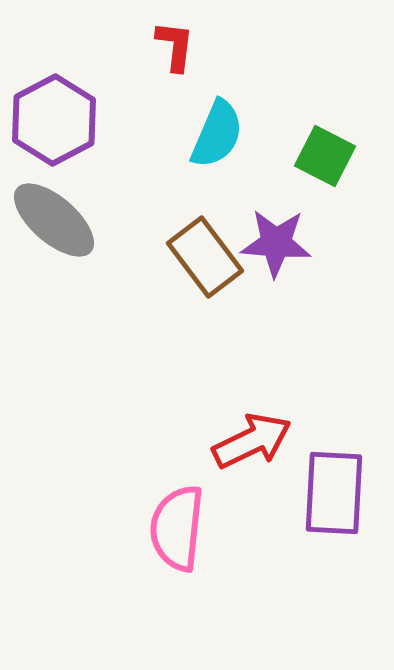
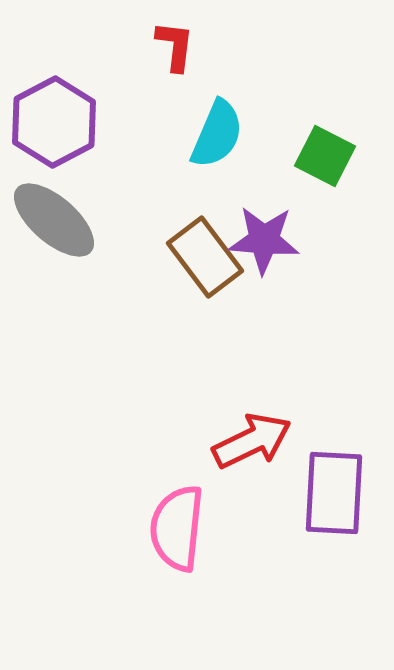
purple hexagon: moved 2 px down
purple star: moved 12 px left, 3 px up
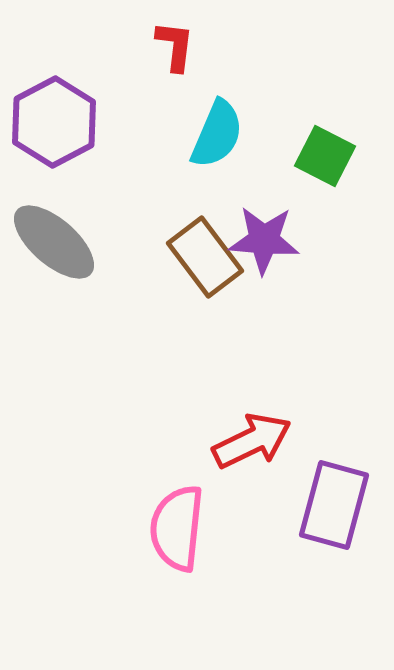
gray ellipse: moved 22 px down
purple rectangle: moved 12 px down; rotated 12 degrees clockwise
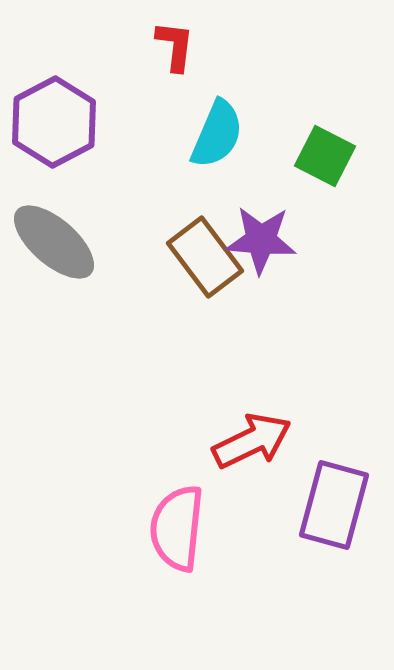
purple star: moved 3 px left
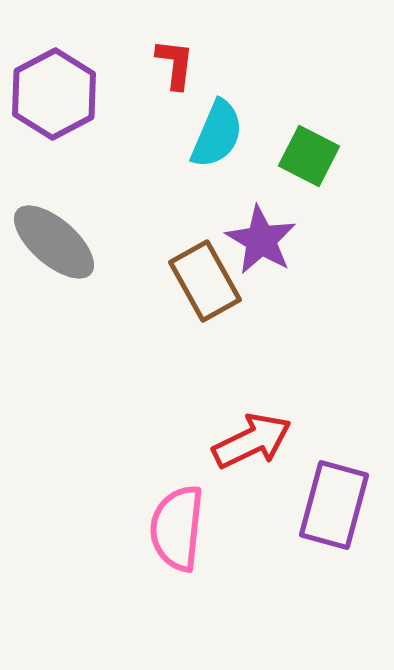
red L-shape: moved 18 px down
purple hexagon: moved 28 px up
green square: moved 16 px left
purple star: rotated 26 degrees clockwise
brown rectangle: moved 24 px down; rotated 8 degrees clockwise
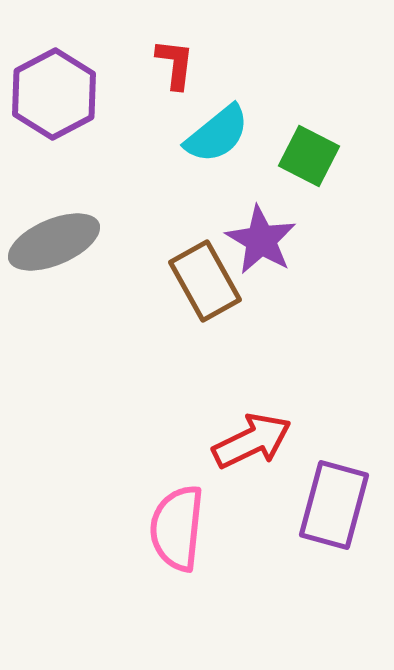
cyan semicircle: rotated 28 degrees clockwise
gray ellipse: rotated 64 degrees counterclockwise
